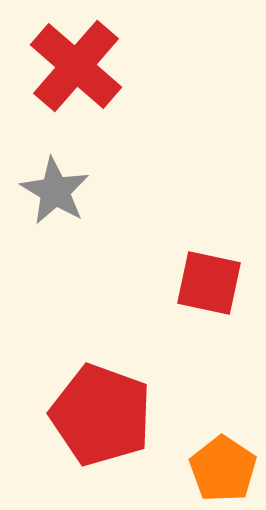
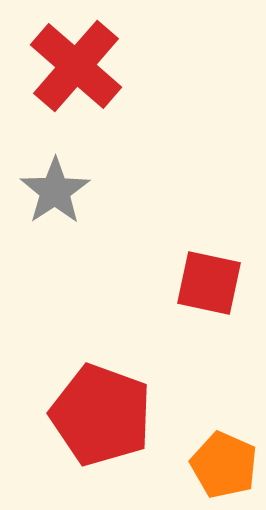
gray star: rotated 8 degrees clockwise
orange pentagon: moved 1 px right, 4 px up; rotated 10 degrees counterclockwise
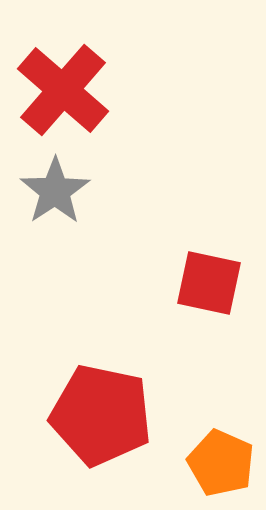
red cross: moved 13 px left, 24 px down
red pentagon: rotated 8 degrees counterclockwise
orange pentagon: moved 3 px left, 2 px up
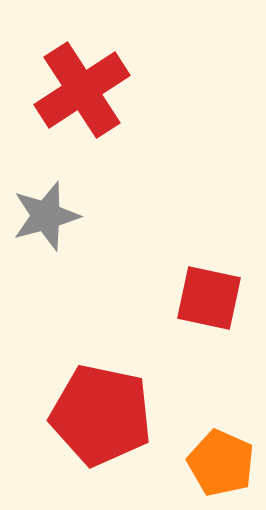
red cross: moved 19 px right; rotated 16 degrees clockwise
gray star: moved 9 px left, 25 px down; rotated 18 degrees clockwise
red square: moved 15 px down
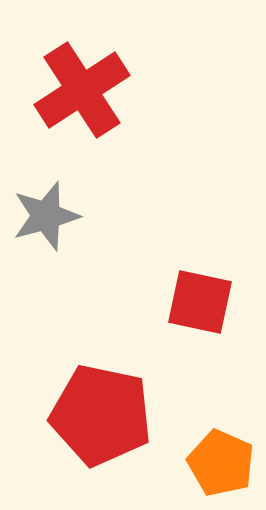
red square: moved 9 px left, 4 px down
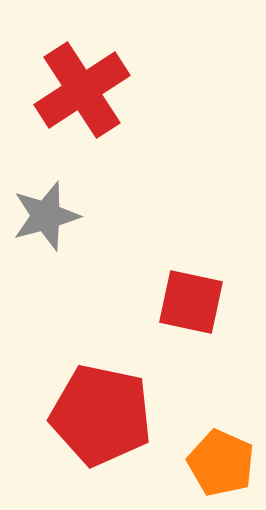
red square: moved 9 px left
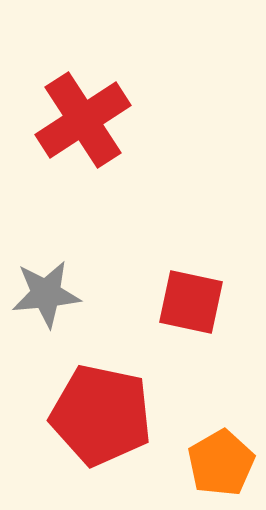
red cross: moved 1 px right, 30 px down
gray star: moved 78 px down; rotated 10 degrees clockwise
orange pentagon: rotated 18 degrees clockwise
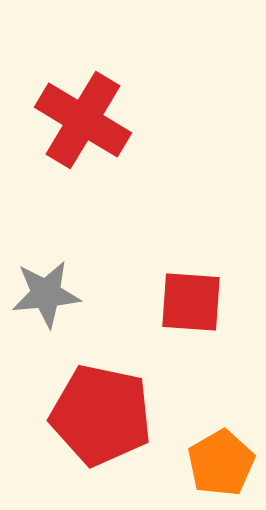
red cross: rotated 26 degrees counterclockwise
red square: rotated 8 degrees counterclockwise
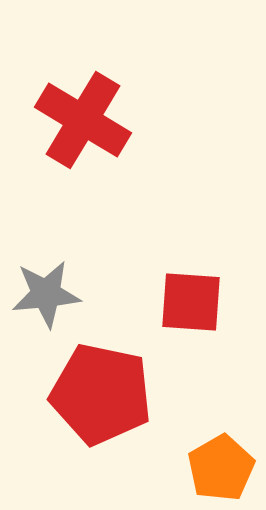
red pentagon: moved 21 px up
orange pentagon: moved 5 px down
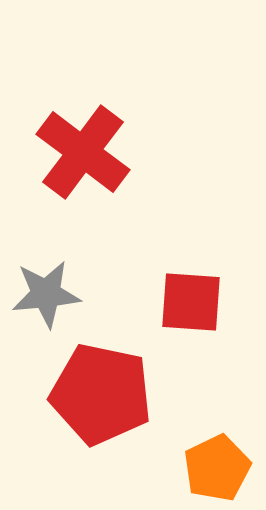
red cross: moved 32 px down; rotated 6 degrees clockwise
orange pentagon: moved 4 px left; rotated 4 degrees clockwise
